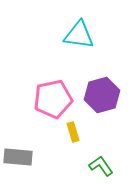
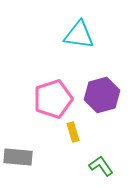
pink pentagon: rotated 6 degrees counterclockwise
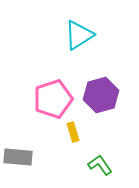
cyan triangle: rotated 40 degrees counterclockwise
purple hexagon: moved 1 px left
green L-shape: moved 1 px left, 1 px up
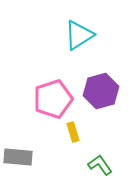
purple hexagon: moved 4 px up
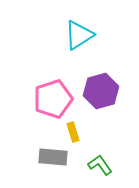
gray rectangle: moved 35 px right
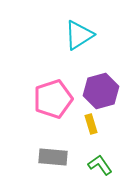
yellow rectangle: moved 18 px right, 8 px up
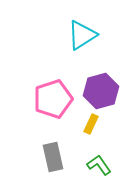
cyan triangle: moved 3 px right
yellow rectangle: rotated 42 degrees clockwise
gray rectangle: rotated 72 degrees clockwise
green L-shape: moved 1 px left
